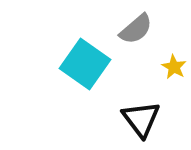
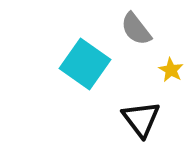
gray semicircle: rotated 93 degrees clockwise
yellow star: moved 3 px left, 3 px down
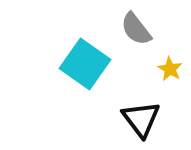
yellow star: moved 1 px left, 1 px up
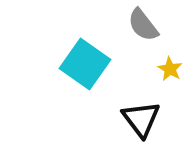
gray semicircle: moved 7 px right, 4 px up
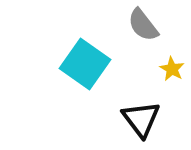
yellow star: moved 2 px right
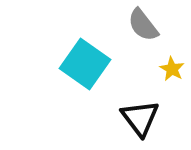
black triangle: moved 1 px left, 1 px up
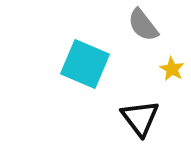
cyan square: rotated 12 degrees counterclockwise
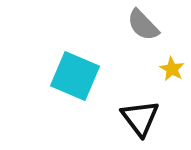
gray semicircle: rotated 6 degrees counterclockwise
cyan square: moved 10 px left, 12 px down
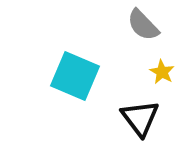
yellow star: moved 10 px left, 3 px down
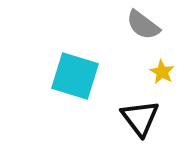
gray semicircle: rotated 9 degrees counterclockwise
cyan square: rotated 6 degrees counterclockwise
